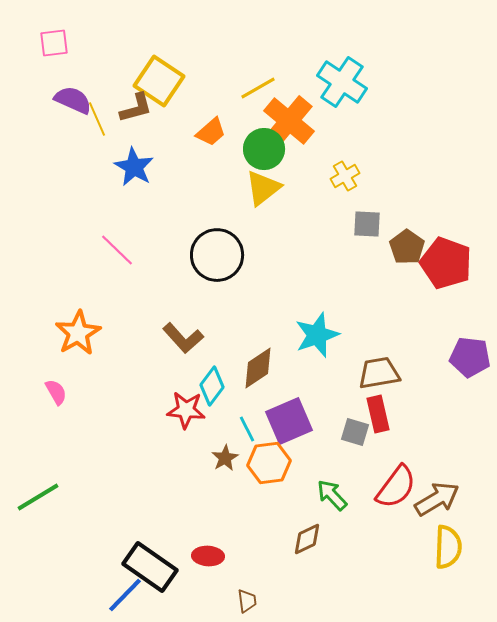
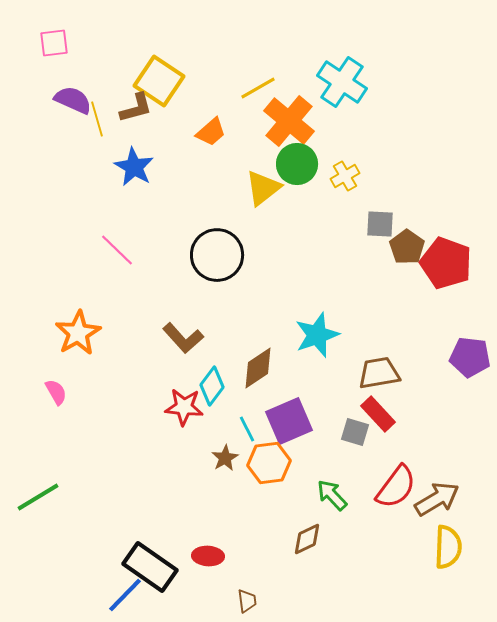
yellow line at (97, 119): rotated 8 degrees clockwise
green circle at (264, 149): moved 33 px right, 15 px down
gray square at (367, 224): moved 13 px right
red star at (186, 410): moved 2 px left, 3 px up
red rectangle at (378, 414): rotated 30 degrees counterclockwise
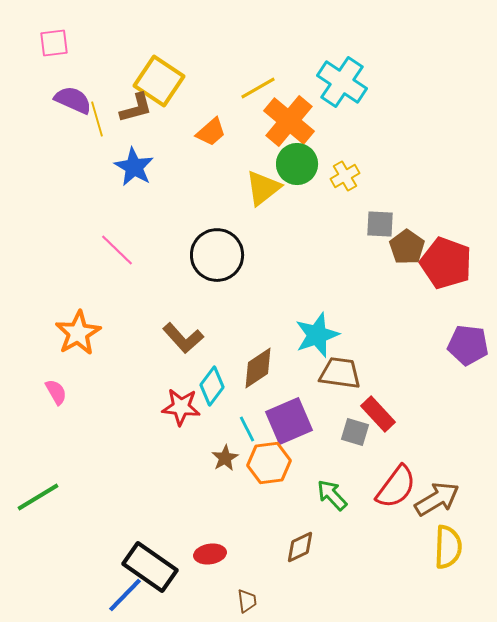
purple pentagon at (470, 357): moved 2 px left, 12 px up
brown trapezoid at (379, 373): moved 39 px left; rotated 18 degrees clockwise
red star at (184, 407): moved 3 px left
brown diamond at (307, 539): moved 7 px left, 8 px down
red ellipse at (208, 556): moved 2 px right, 2 px up; rotated 12 degrees counterclockwise
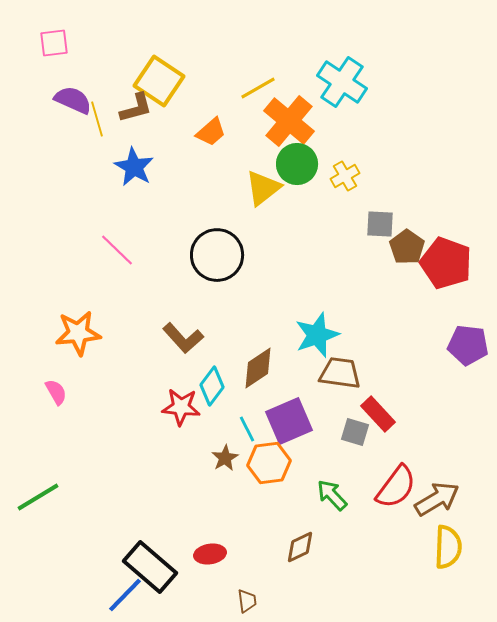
orange star at (78, 333): rotated 24 degrees clockwise
black rectangle at (150, 567): rotated 6 degrees clockwise
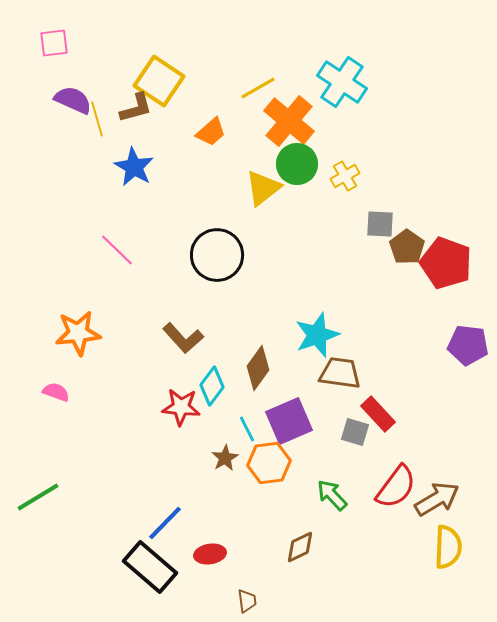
brown diamond at (258, 368): rotated 21 degrees counterclockwise
pink semicircle at (56, 392): rotated 40 degrees counterclockwise
blue line at (125, 595): moved 40 px right, 72 px up
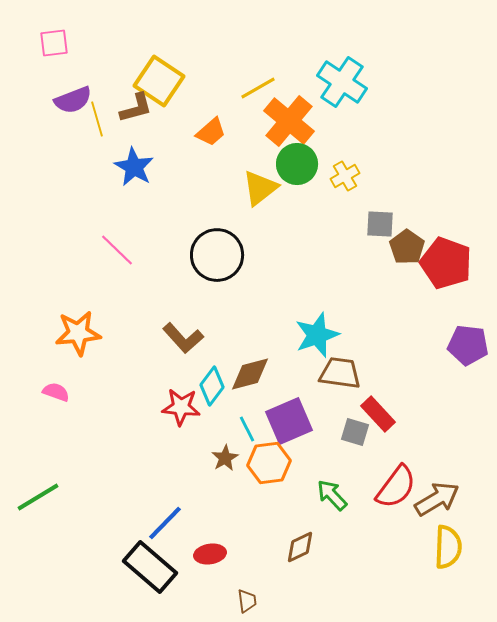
purple semicircle at (73, 100): rotated 135 degrees clockwise
yellow triangle at (263, 188): moved 3 px left
brown diamond at (258, 368): moved 8 px left, 6 px down; rotated 39 degrees clockwise
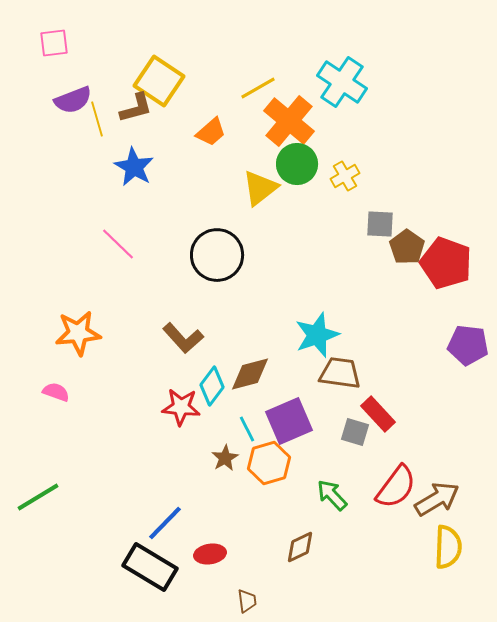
pink line at (117, 250): moved 1 px right, 6 px up
orange hexagon at (269, 463): rotated 9 degrees counterclockwise
black rectangle at (150, 567): rotated 10 degrees counterclockwise
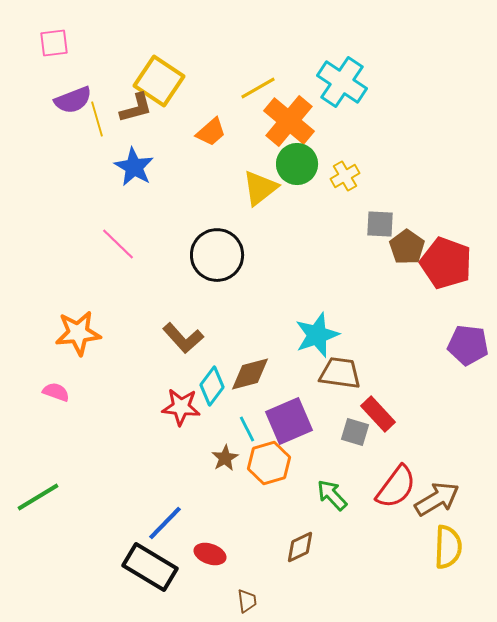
red ellipse at (210, 554): rotated 28 degrees clockwise
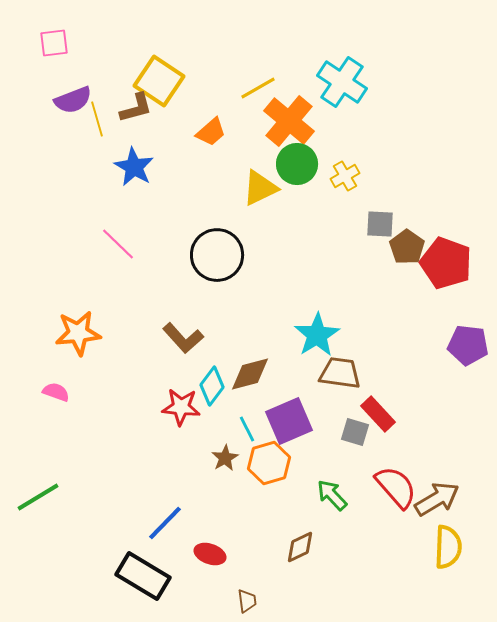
yellow triangle at (260, 188): rotated 12 degrees clockwise
cyan star at (317, 335): rotated 12 degrees counterclockwise
red semicircle at (396, 487): rotated 78 degrees counterclockwise
black rectangle at (150, 567): moved 7 px left, 9 px down
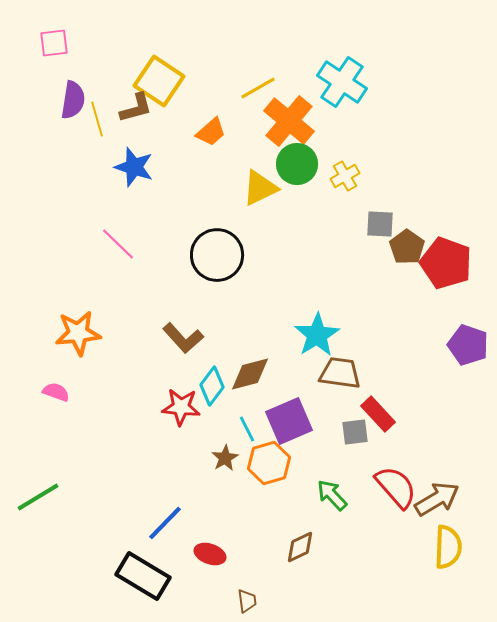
purple semicircle at (73, 100): rotated 60 degrees counterclockwise
blue star at (134, 167): rotated 12 degrees counterclockwise
purple pentagon at (468, 345): rotated 12 degrees clockwise
gray square at (355, 432): rotated 24 degrees counterclockwise
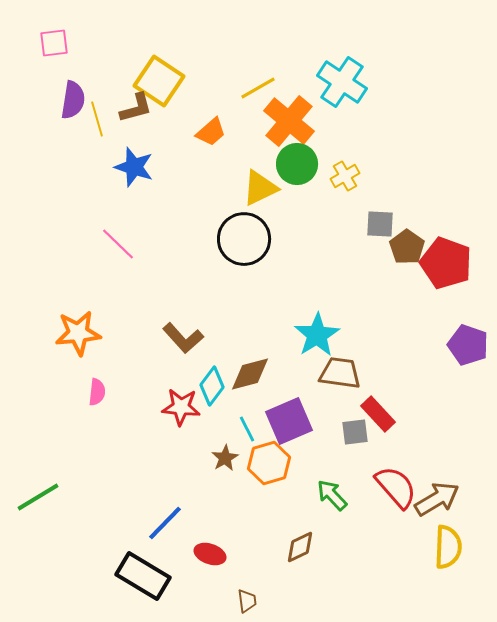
black circle at (217, 255): moved 27 px right, 16 px up
pink semicircle at (56, 392): moved 41 px right; rotated 76 degrees clockwise
